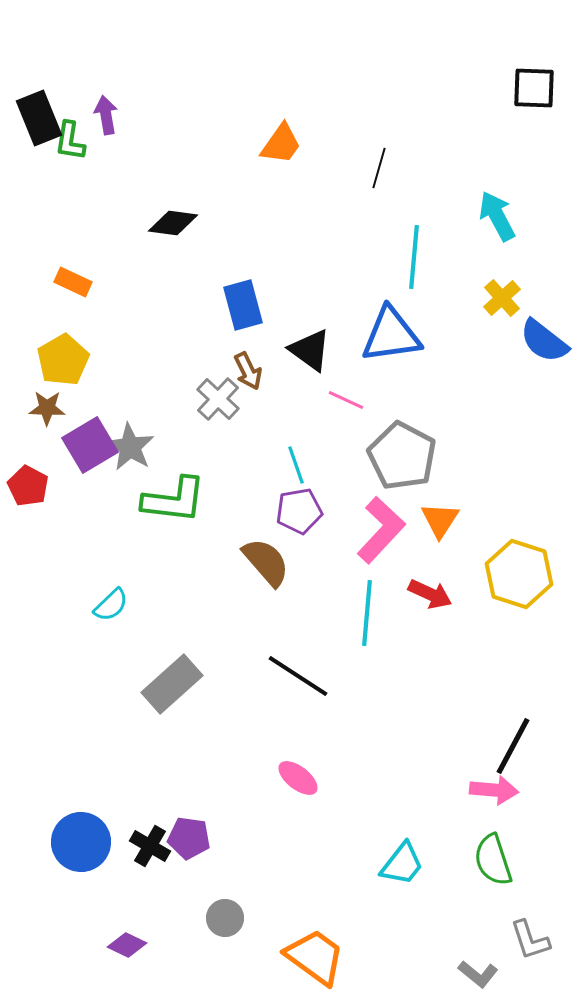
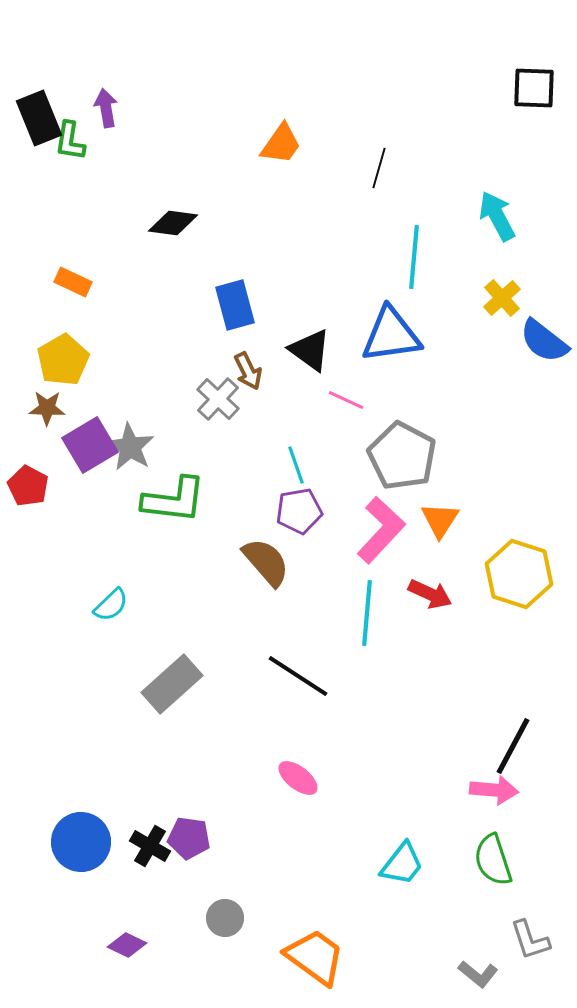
purple arrow at (106, 115): moved 7 px up
blue rectangle at (243, 305): moved 8 px left
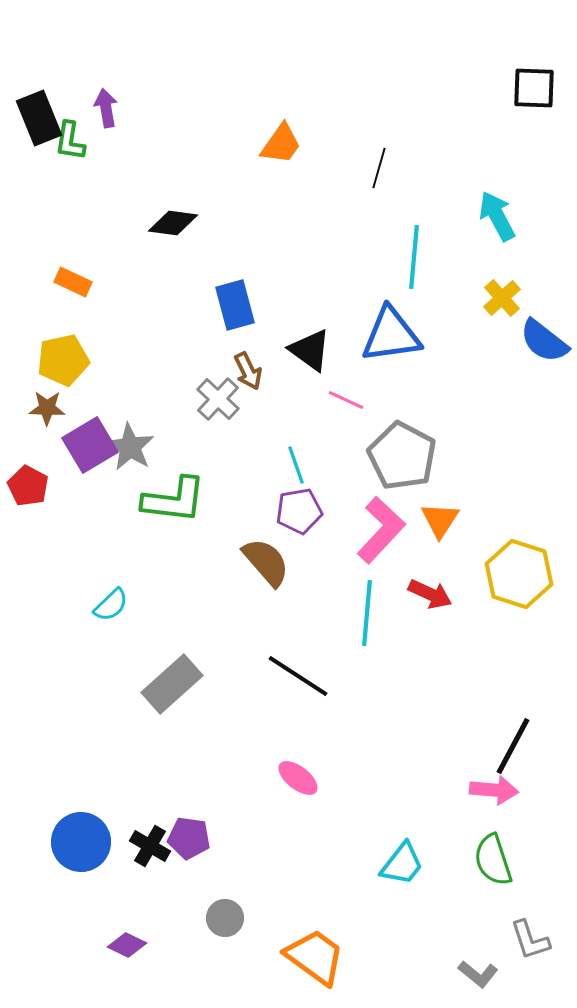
yellow pentagon at (63, 360): rotated 18 degrees clockwise
